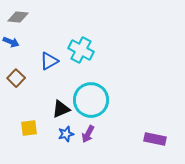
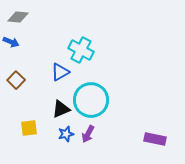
blue triangle: moved 11 px right, 11 px down
brown square: moved 2 px down
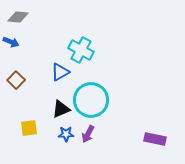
blue star: rotated 14 degrees clockwise
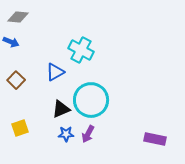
blue triangle: moved 5 px left
yellow square: moved 9 px left; rotated 12 degrees counterclockwise
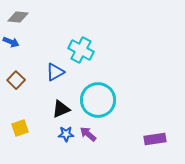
cyan circle: moved 7 px right
purple arrow: rotated 102 degrees clockwise
purple rectangle: rotated 20 degrees counterclockwise
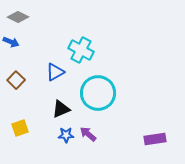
gray diamond: rotated 20 degrees clockwise
cyan circle: moved 7 px up
blue star: moved 1 px down
